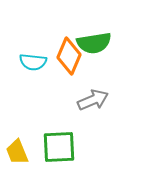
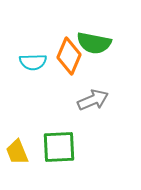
green semicircle: rotated 20 degrees clockwise
cyan semicircle: rotated 8 degrees counterclockwise
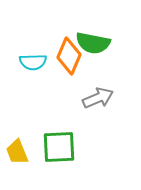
green semicircle: moved 1 px left
gray arrow: moved 5 px right, 2 px up
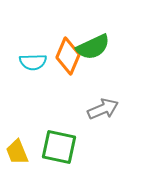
green semicircle: moved 4 px down; rotated 36 degrees counterclockwise
orange diamond: moved 1 px left
gray arrow: moved 5 px right, 11 px down
green square: rotated 15 degrees clockwise
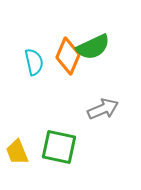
cyan semicircle: moved 1 px right; rotated 100 degrees counterclockwise
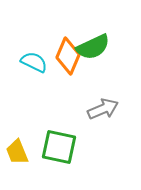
cyan semicircle: rotated 52 degrees counterclockwise
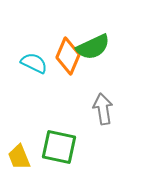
cyan semicircle: moved 1 px down
gray arrow: rotated 76 degrees counterclockwise
yellow trapezoid: moved 2 px right, 5 px down
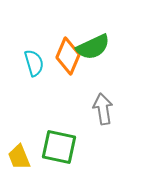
cyan semicircle: rotated 48 degrees clockwise
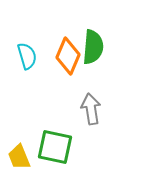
green semicircle: rotated 60 degrees counterclockwise
cyan semicircle: moved 7 px left, 7 px up
gray arrow: moved 12 px left
green square: moved 4 px left
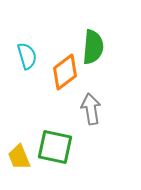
orange diamond: moved 3 px left, 16 px down; rotated 30 degrees clockwise
